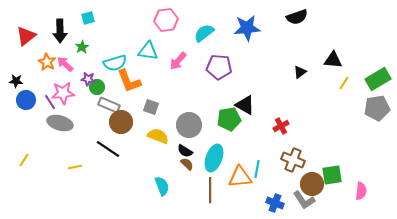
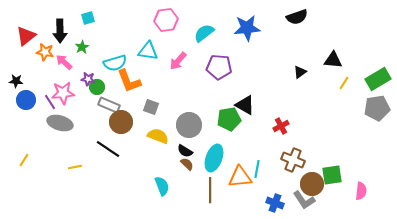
orange star at (47, 62): moved 2 px left, 10 px up; rotated 18 degrees counterclockwise
pink arrow at (65, 64): moved 1 px left, 2 px up
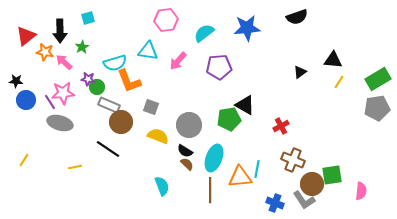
purple pentagon at (219, 67): rotated 10 degrees counterclockwise
yellow line at (344, 83): moved 5 px left, 1 px up
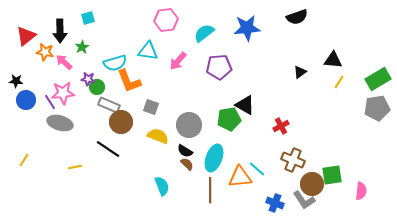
cyan line at (257, 169): rotated 60 degrees counterclockwise
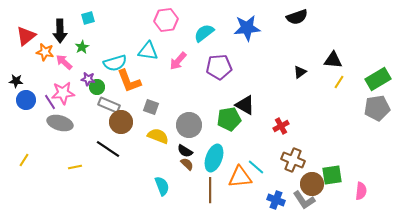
cyan line at (257, 169): moved 1 px left, 2 px up
blue cross at (275, 203): moved 1 px right, 3 px up
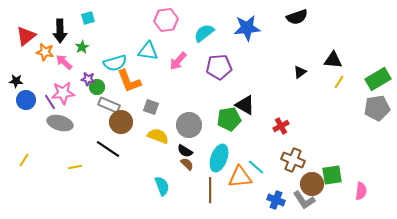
cyan ellipse at (214, 158): moved 5 px right
